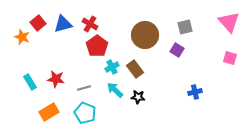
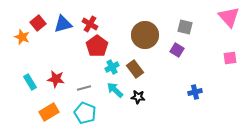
pink triangle: moved 5 px up
gray square: rotated 28 degrees clockwise
pink square: rotated 24 degrees counterclockwise
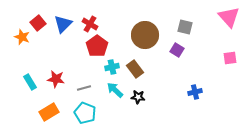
blue triangle: rotated 30 degrees counterclockwise
cyan cross: rotated 16 degrees clockwise
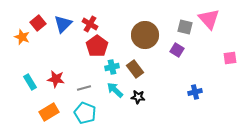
pink triangle: moved 20 px left, 2 px down
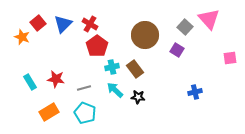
gray square: rotated 28 degrees clockwise
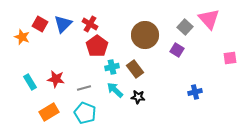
red square: moved 2 px right, 1 px down; rotated 21 degrees counterclockwise
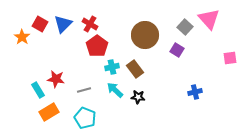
orange star: rotated 14 degrees clockwise
cyan rectangle: moved 8 px right, 8 px down
gray line: moved 2 px down
cyan pentagon: moved 5 px down
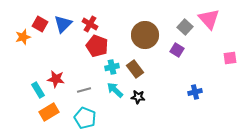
orange star: moved 1 px right; rotated 21 degrees clockwise
red pentagon: rotated 15 degrees counterclockwise
